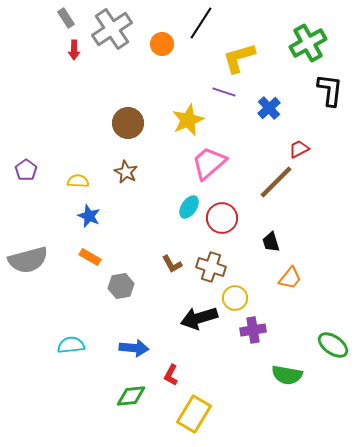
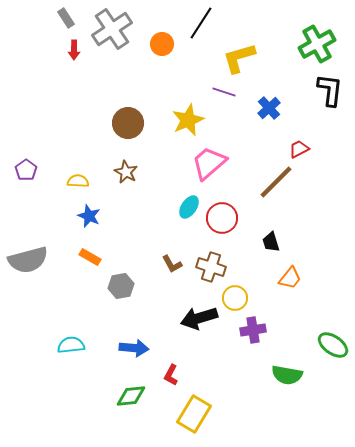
green cross: moved 9 px right, 1 px down
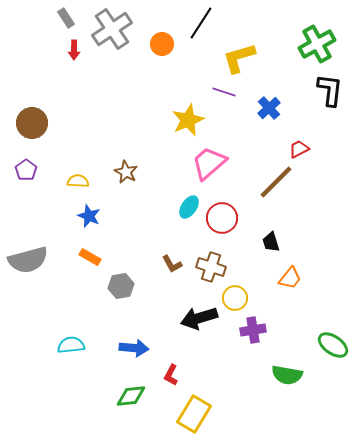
brown circle: moved 96 px left
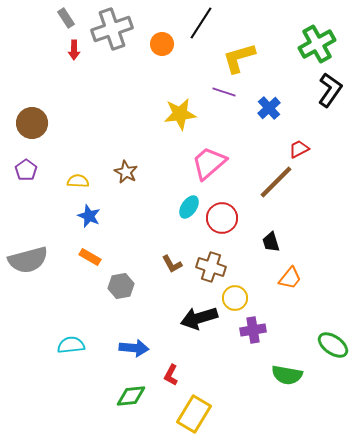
gray cross: rotated 15 degrees clockwise
black L-shape: rotated 28 degrees clockwise
yellow star: moved 8 px left, 6 px up; rotated 16 degrees clockwise
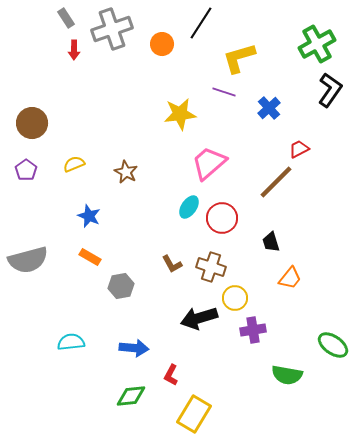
yellow semicircle: moved 4 px left, 17 px up; rotated 25 degrees counterclockwise
cyan semicircle: moved 3 px up
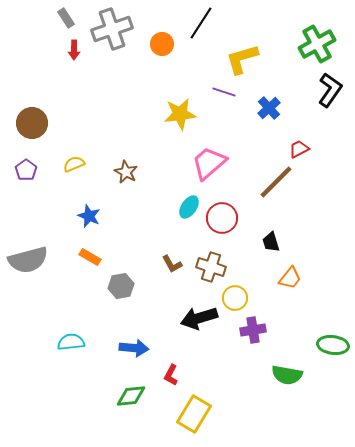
yellow L-shape: moved 3 px right, 1 px down
green ellipse: rotated 28 degrees counterclockwise
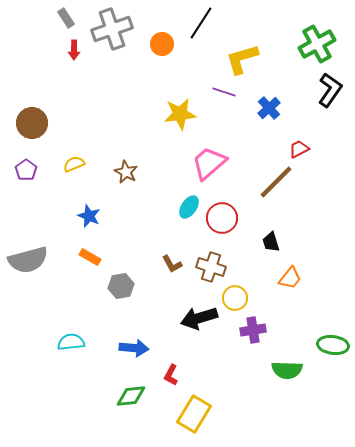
green semicircle: moved 5 px up; rotated 8 degrees counterclockwise
